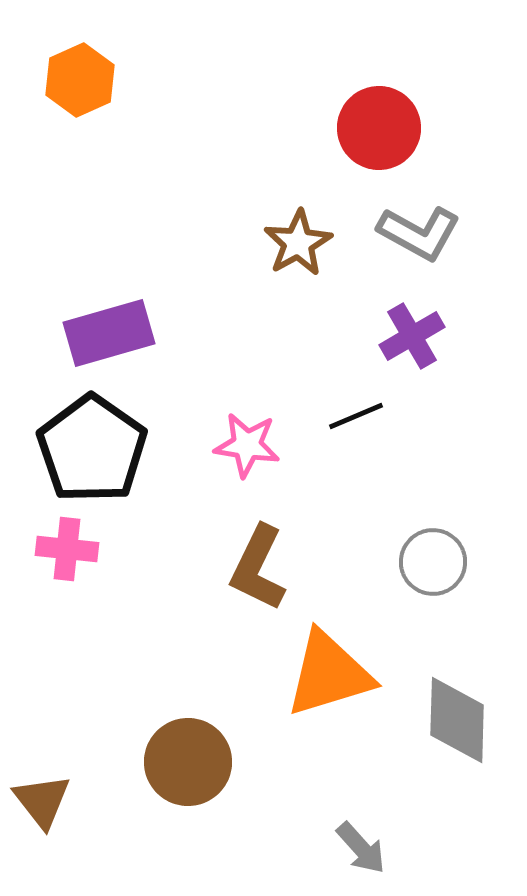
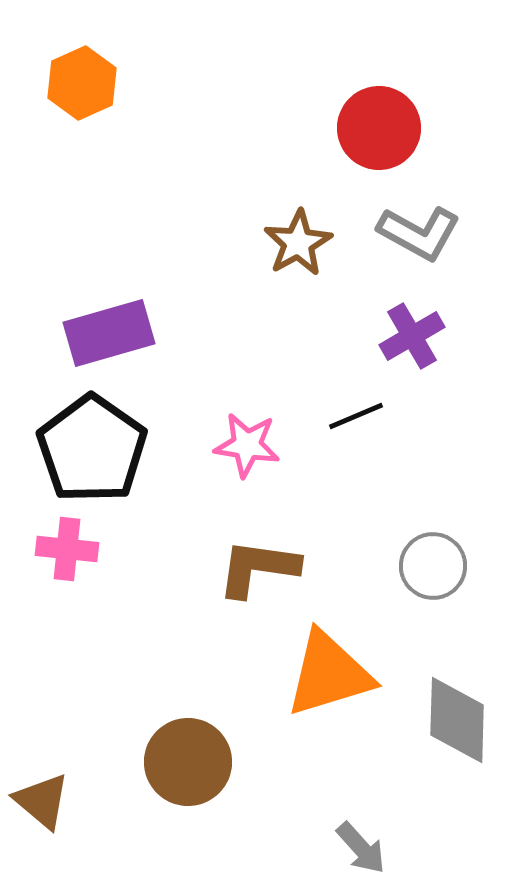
orange hexagon: moved 2 px right, 3 px down
gray circle: moved 4 px down
brown L-shape: rotated 72 degrees clockwise
brown triangle: rotated 12 degrees counterclockwise
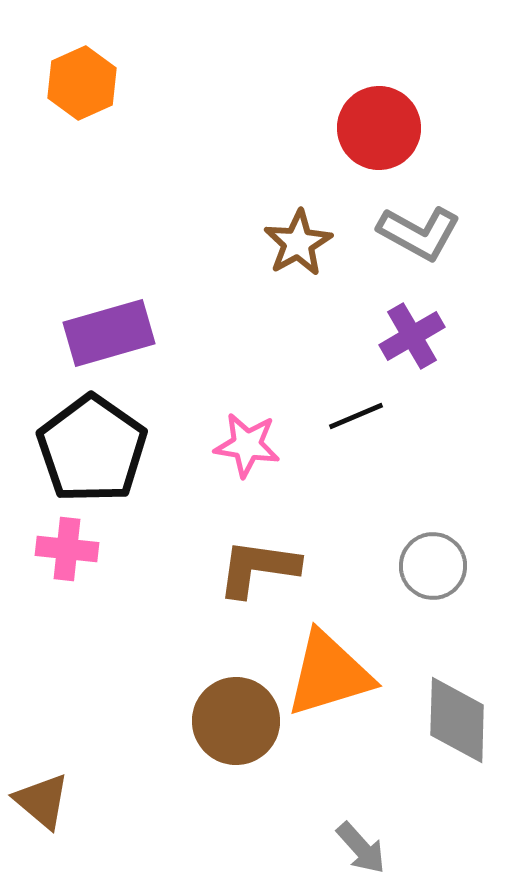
brown circle: moved 48 px right, 41 px up
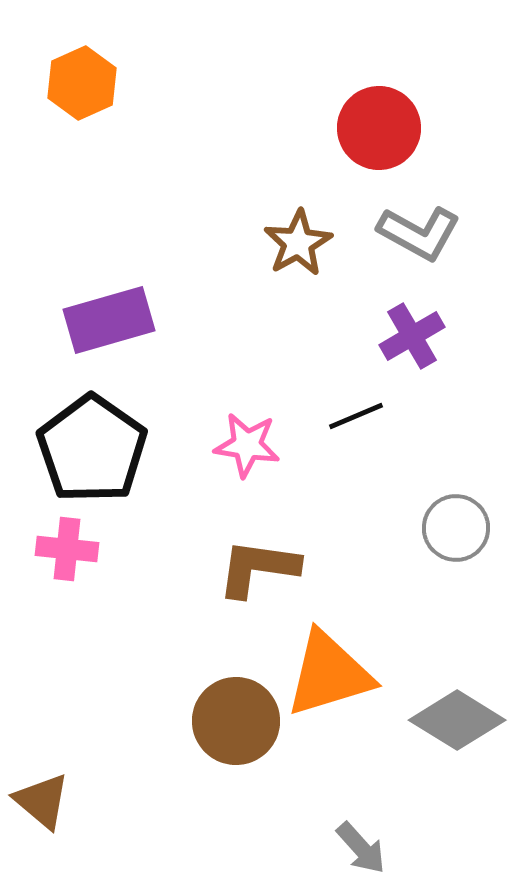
purple rectangle: moved 13 px up
gray circle: moved 23 px right, 38 px up
gray diamond: rotated 60 degrees counterclockwise
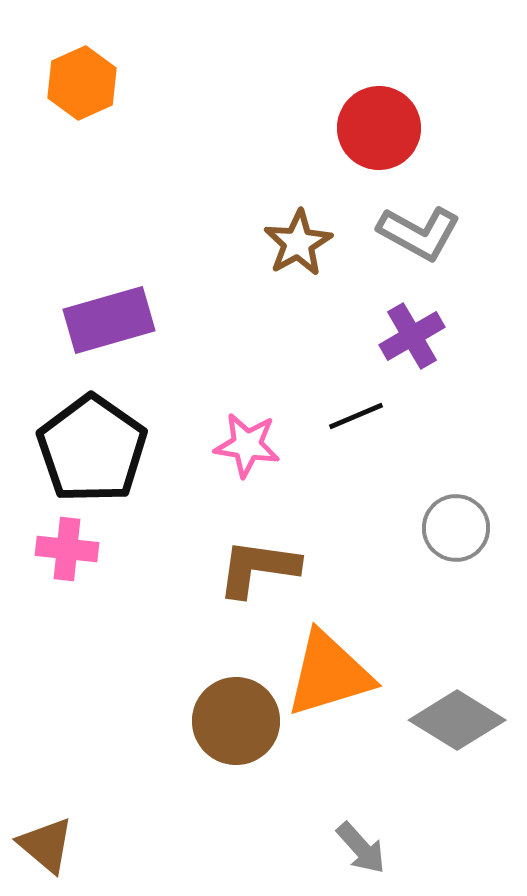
brown triangle: moved 4 px right, 44 px down
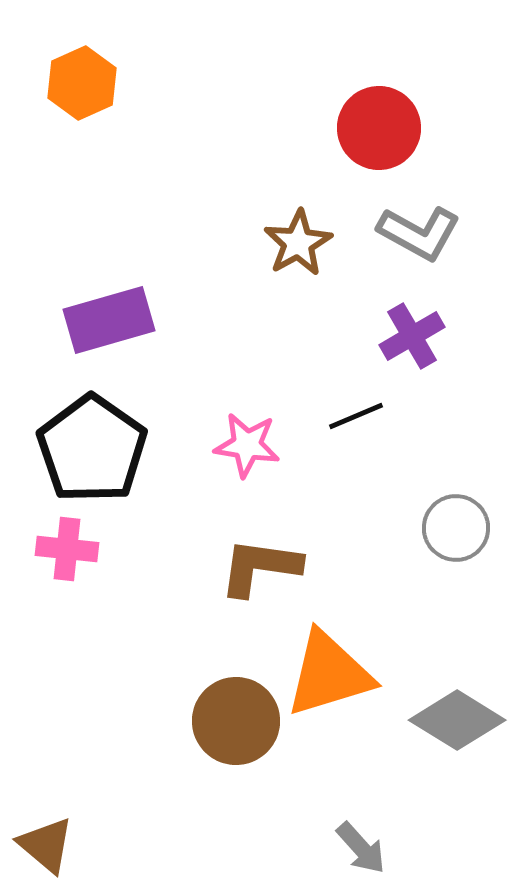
brown L-shape: moved 2 px right, 1 px up
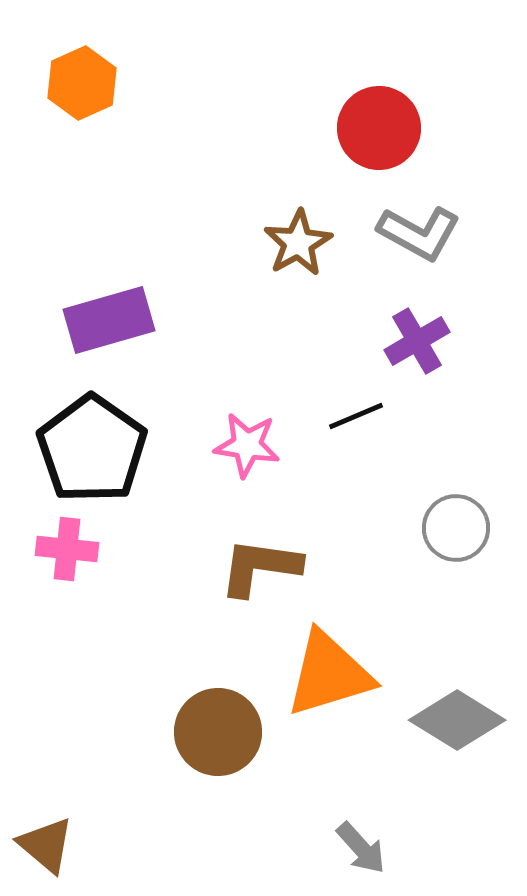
purple cross: moved 5 px right, 5 px down
brown circle: moved 18 px left, 11 px down
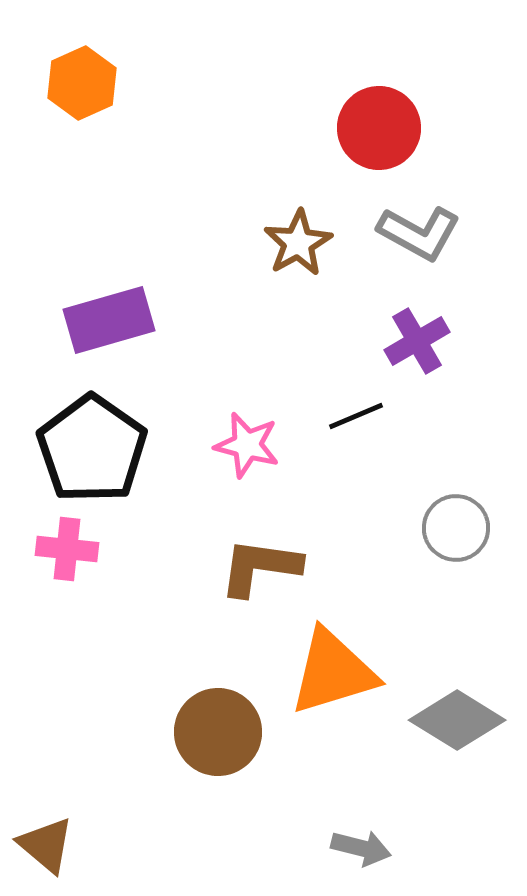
pink star: rotated 6 degrees clockwise
orange triangle: moved 4 px right, 2 px up
gray arrow: rotated 34 degrees counterclockwise
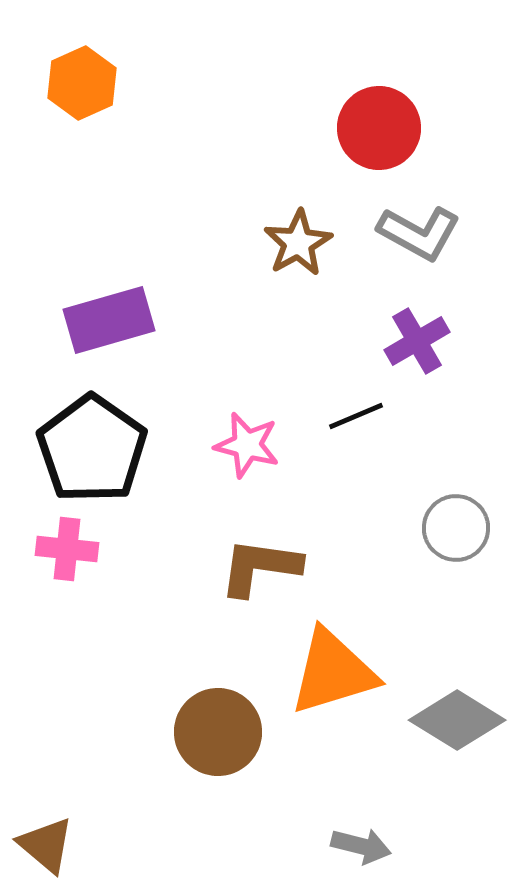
gray arrow: moved 2 px up
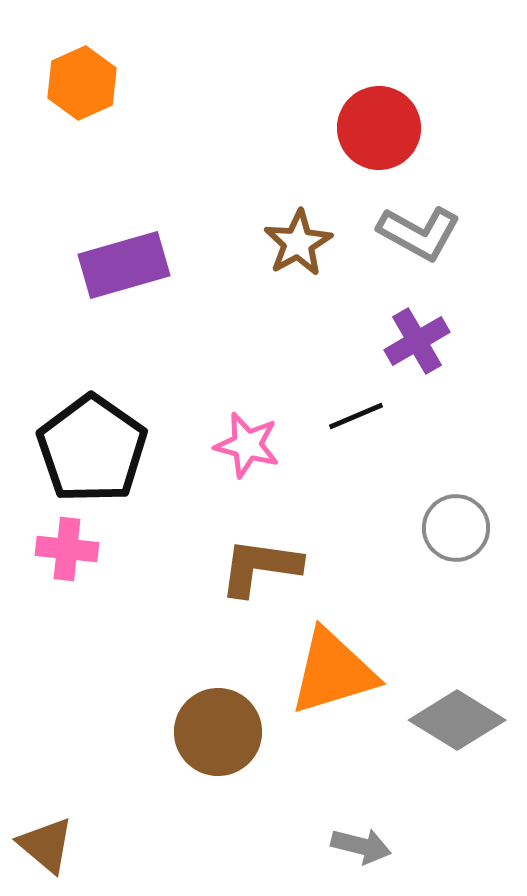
purple rectangle: moved 15 px right, 55 px up
